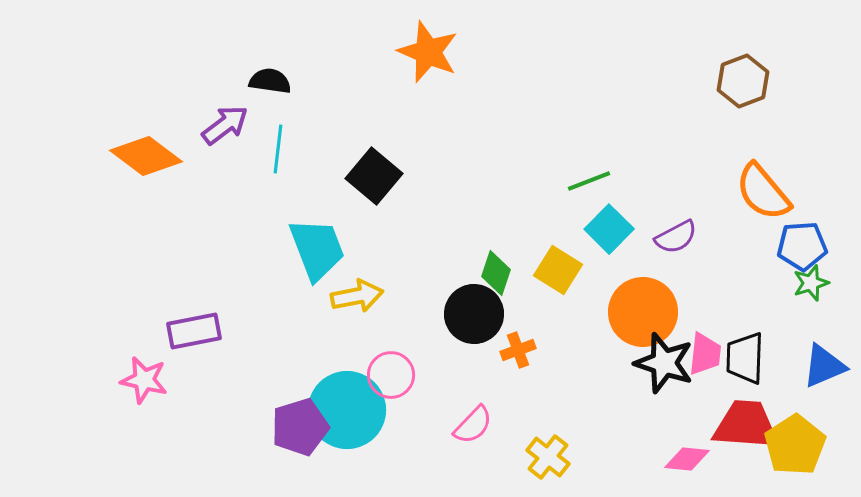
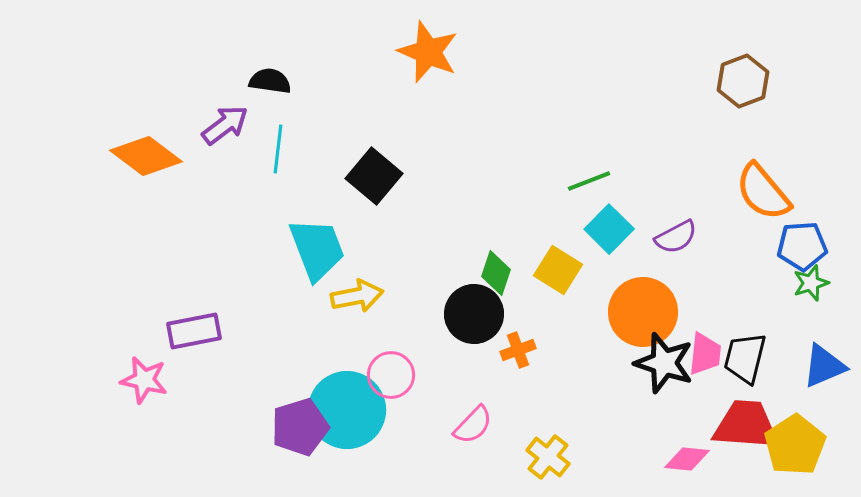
black trapezoid: rotated 12 degrees clockwise
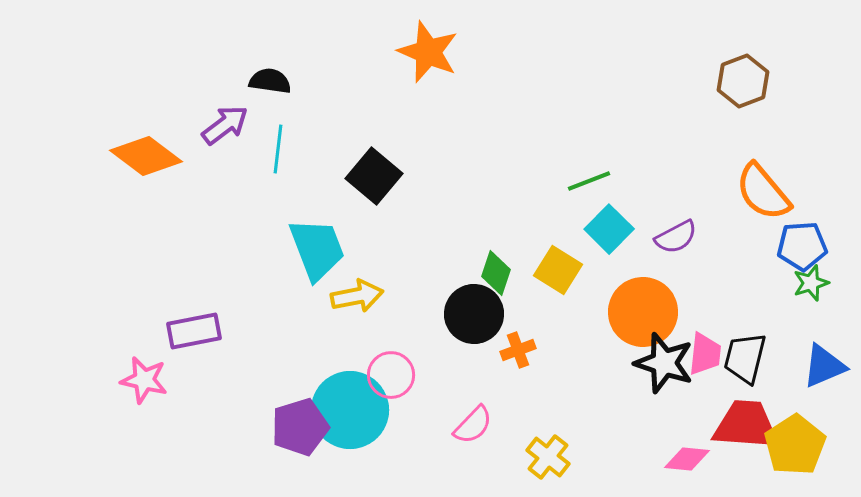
cyan circle: moved 3 px right
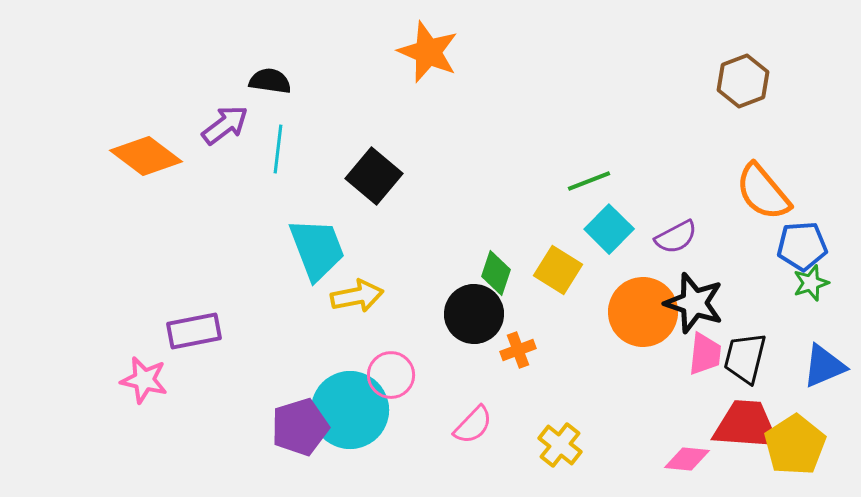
black star: moved 30 px right, 60 px up
yellow cross: moved 12 px right, 12 px up
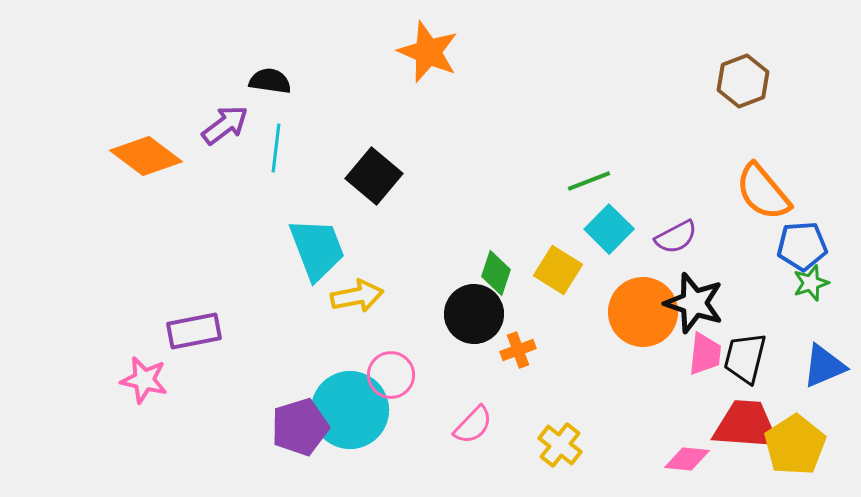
cyan line: moved 2 px left, 1 px up
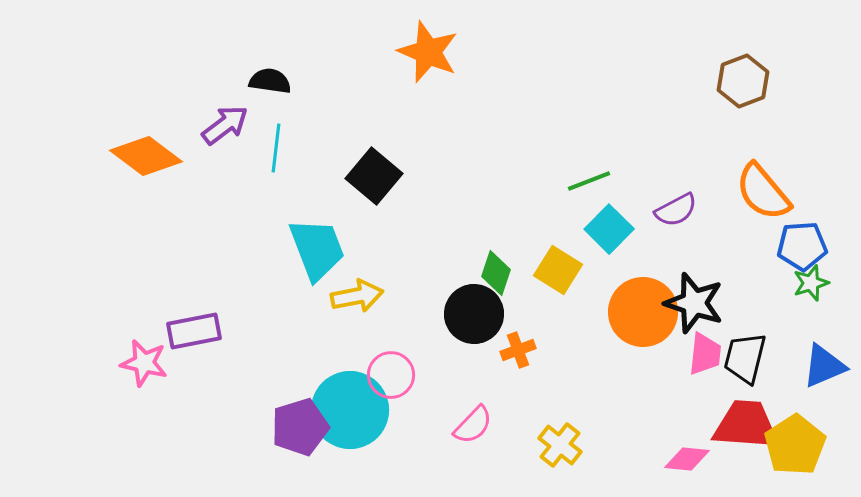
purple semicircle: moved 27 px up
pink star: moved 17 px up
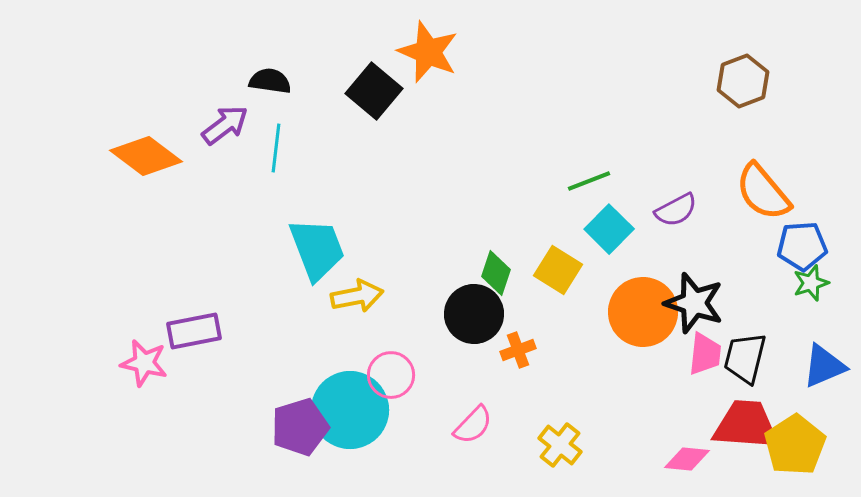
black square: moved 85 px up
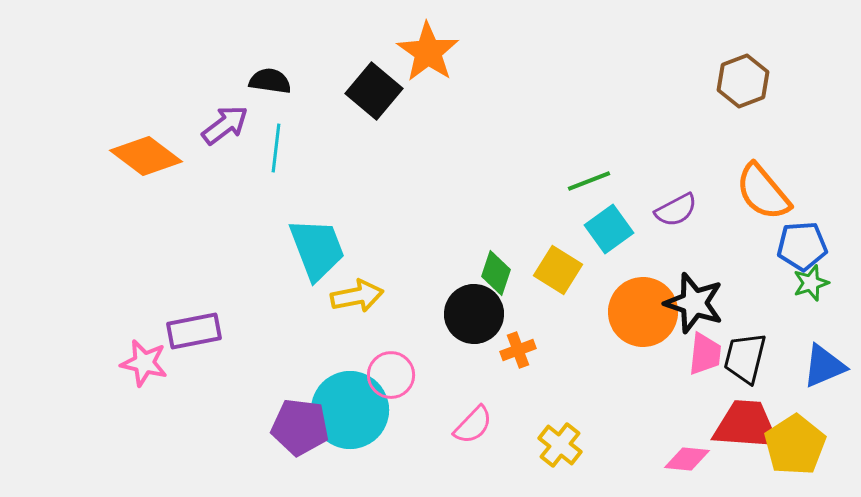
orange star: rotated 12 degrees clockwise
cyan square: rotated 9 degrees clockwise
purple pentagon: rotated 24 degrees clockwise
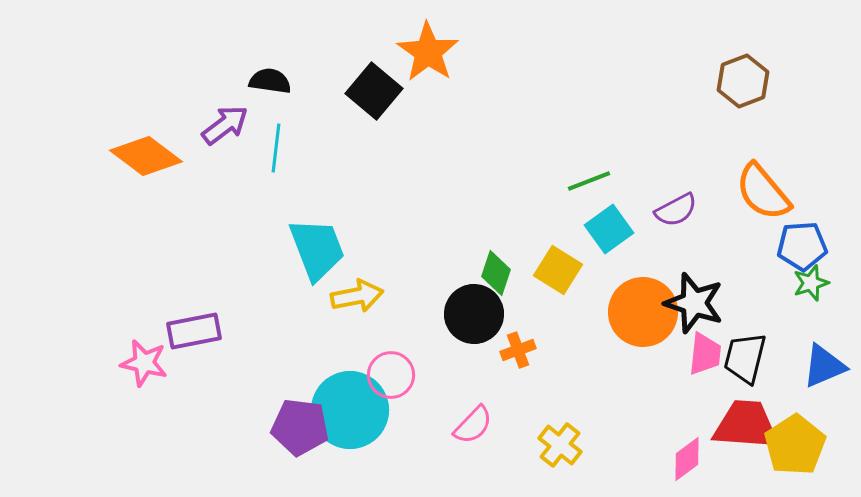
pink diamond: rotated 42 degrees counterclockwise
